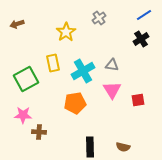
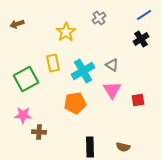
gray triangle: rotated 24 degrees clockwise
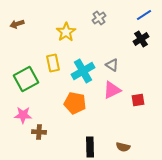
pink triangle: rotated 36 degrees clockwise
orange pentagon: rotated 20 degrees clockwise
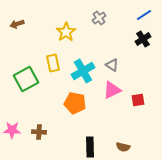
black cross: moved 2 px right
pink star: moved 11 px left, 15 px down
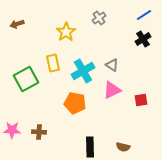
red square: moved 3 px right
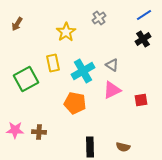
brown arrow: rotated 40 degrees counterclockwise
pink star: moved 3 px right
